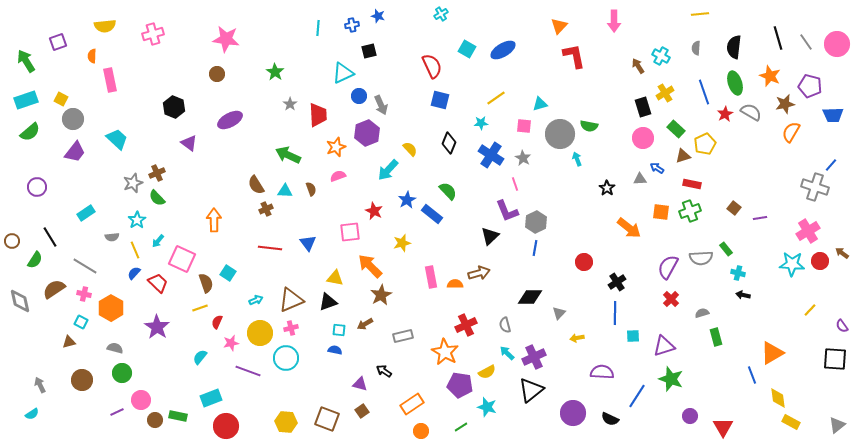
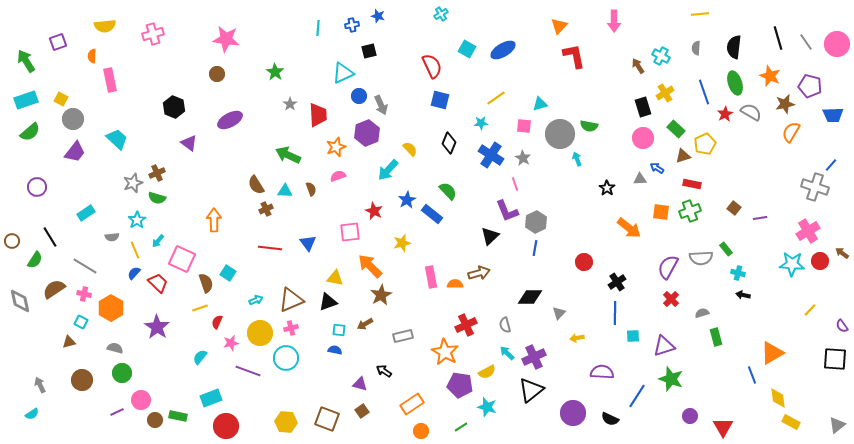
green semicircle at (157, 198): rotated 30 degrees counterclockwise
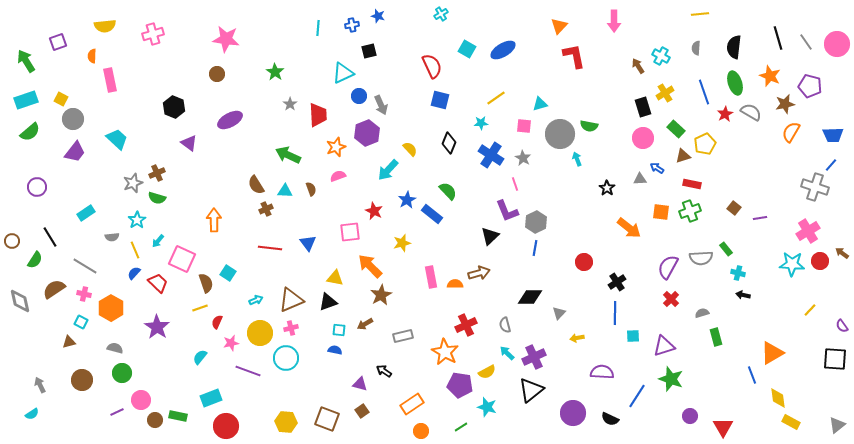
blue trapezoid at (833, 115): moved 20 px down
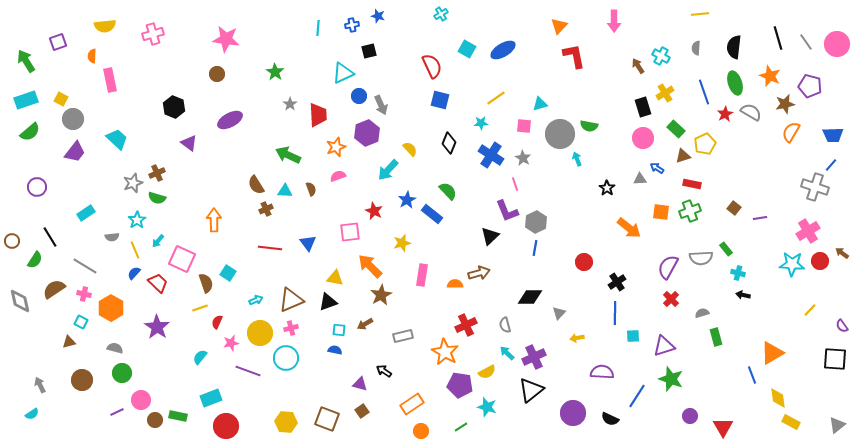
pink rectangle at (431, 277): moved 9 px left, 2 px up; rotated 20 degrees clockwise
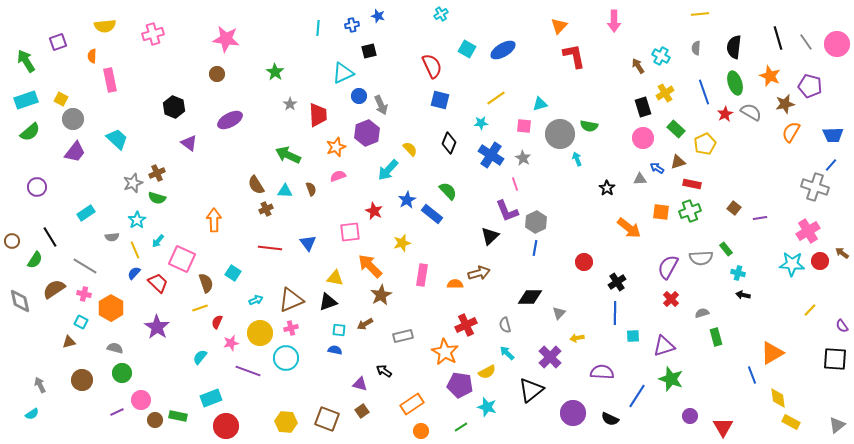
brown triangle at (683, 156): moved 5 px left, 6 px down
cyan square at (228, 273): moved 5 px right
purple cross at (534, 357): moved 16 px right; rotated 20 degrees counterclockwise
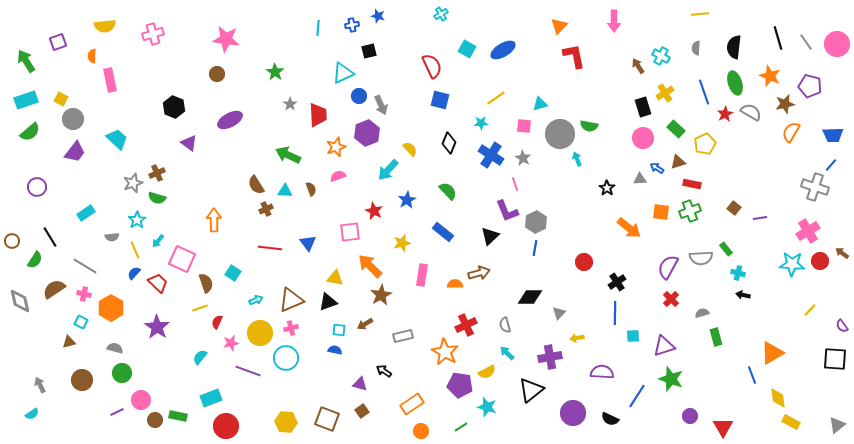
blue rectangle at (432, 214): moved 11 px right, 18 px down
purple cross at (550, 357): rotated 35 degrees clockwise
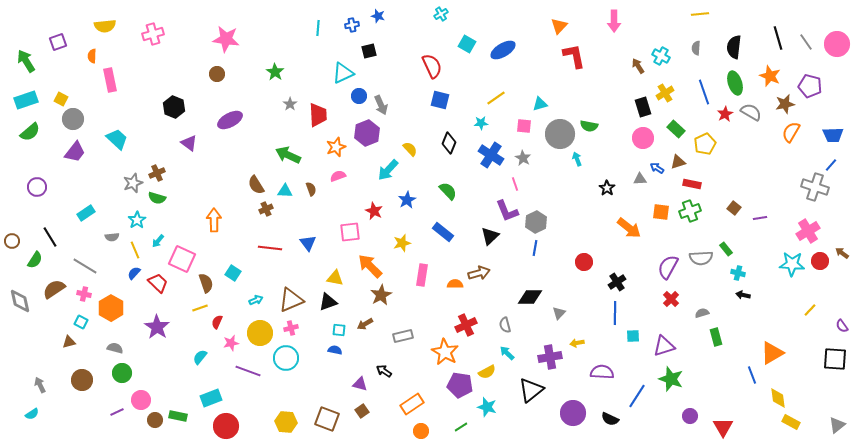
cyan square at (467, 49): moved 5 px up
yellow arrow at (577, 338): moved 5 px down
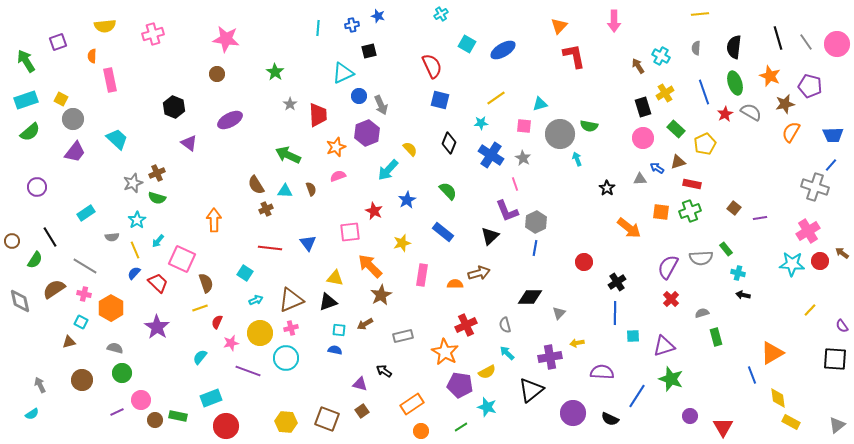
cyan square at (233, 273): moved 12 px right
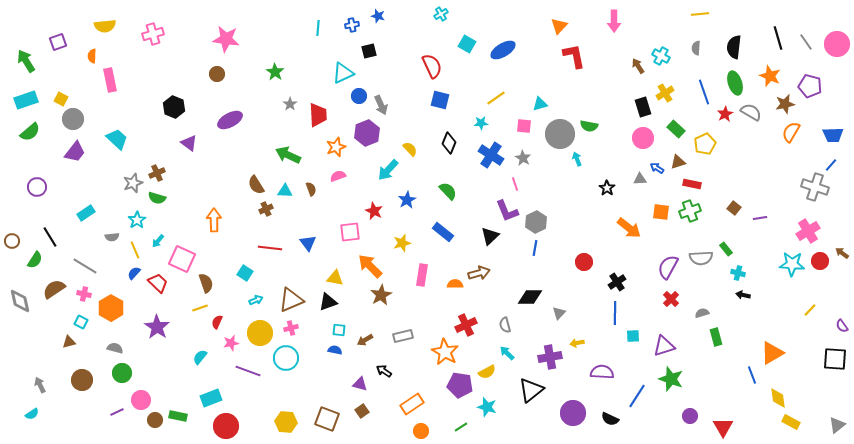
brown arrow at (365, 324): moved 16 px down
